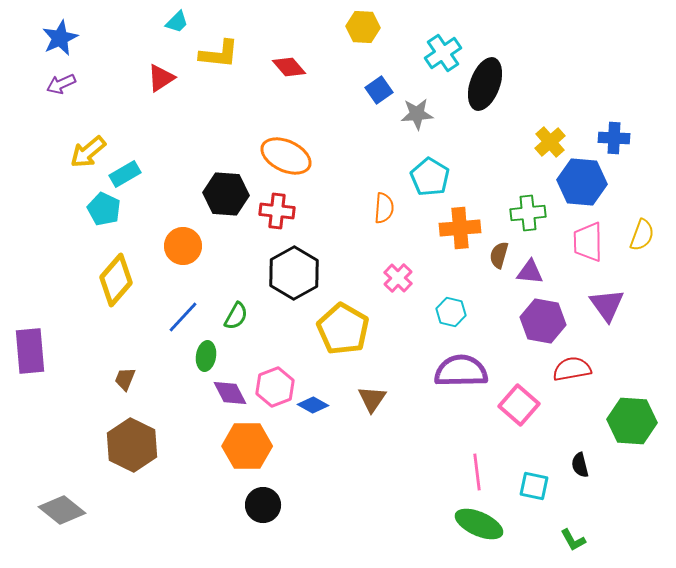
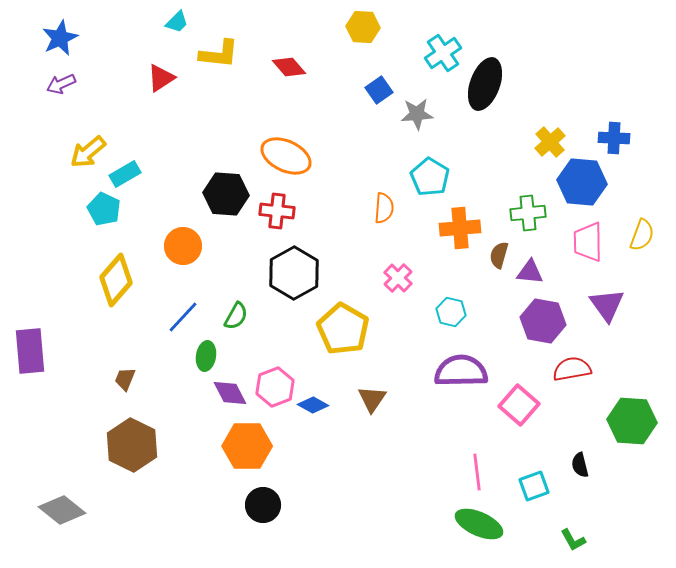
cyan square at (534, 486): rotated 32 degrees counterclockwise
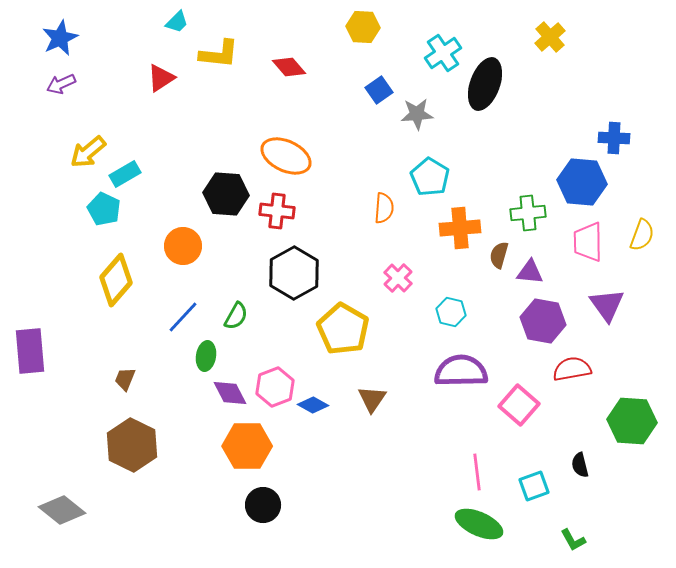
yellow cross at (550, 142): moved 105 px up
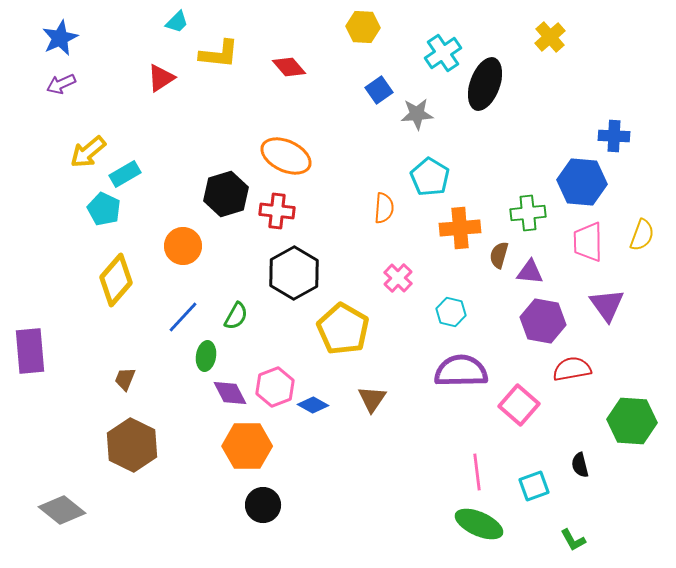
blue cross at (614, 138): moved 2 px up
black hexagon at (226, 194): rotated 21 degrees counterclockwise
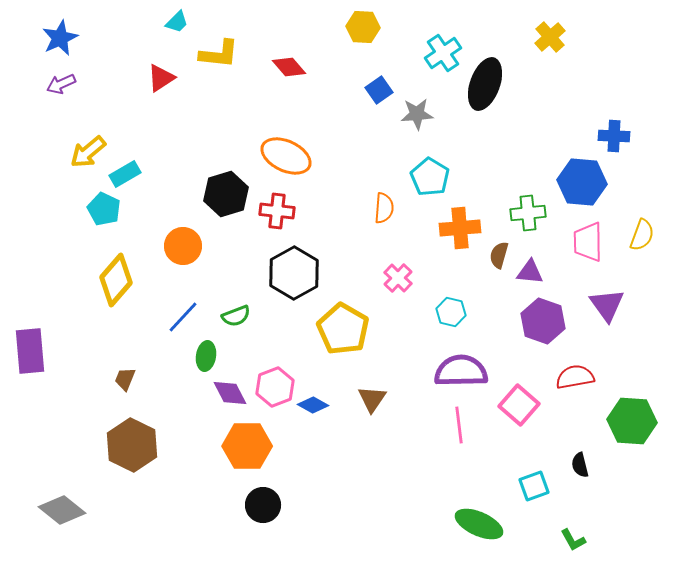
green semicircle at (236, 316): rotated 40 degrees clockwise
purple hexagon at (543, 321): rotated 9 degrees clockwise
red semicircle at (572, 369): moved 3 px right, 8 px down
pink line at (477, 472): moved 18 px left, 47 px up
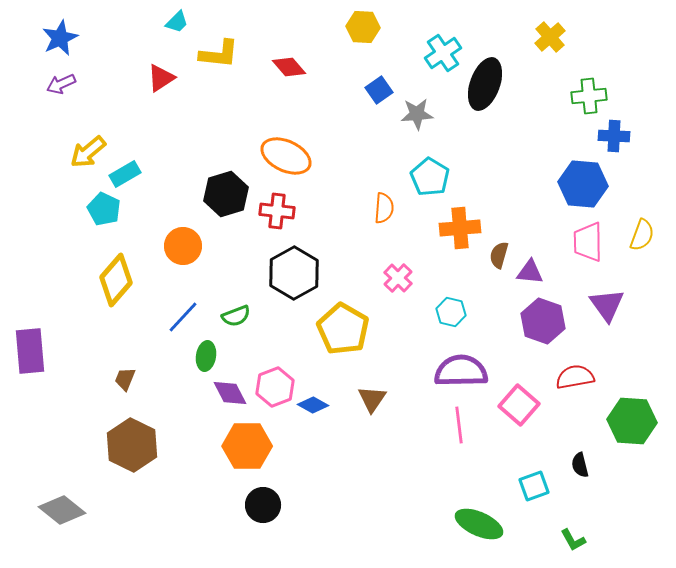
blue hexagon at (582, 182): moved 1 px right, 2 px down
green cross at (528, 213): moved 61 px right, 117 px up
